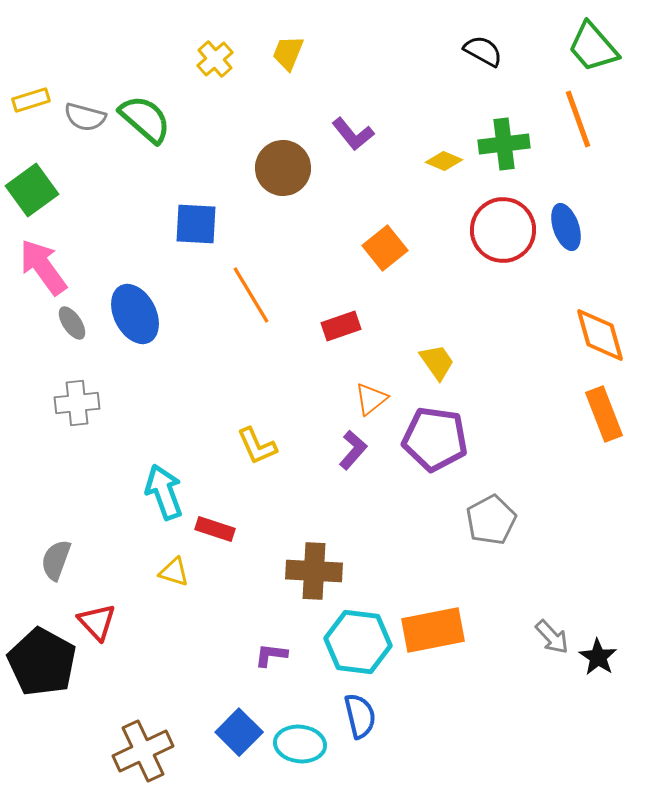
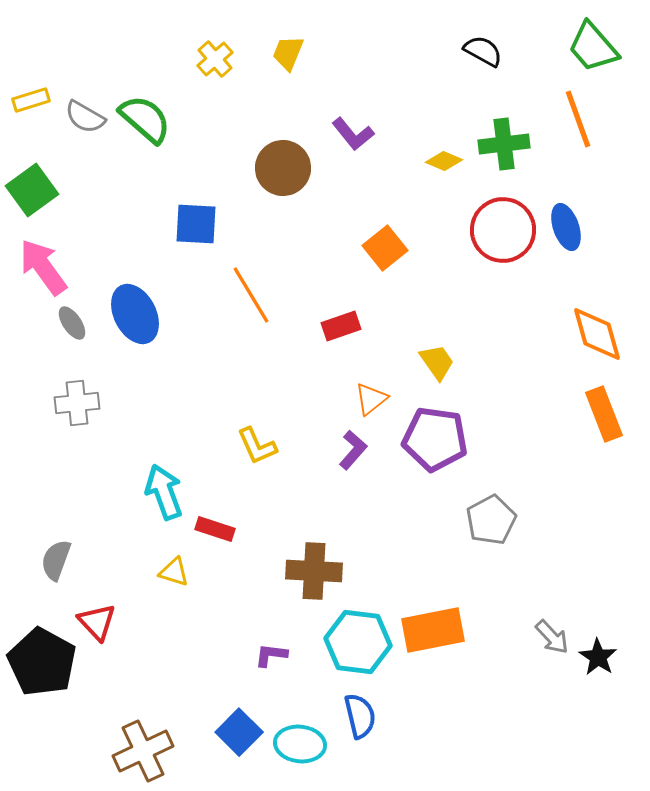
gray semicircle at (85, 117): rotated 15 degrees clockwise
orange diamond at (600, 335): moved 3 px left, 1 px up
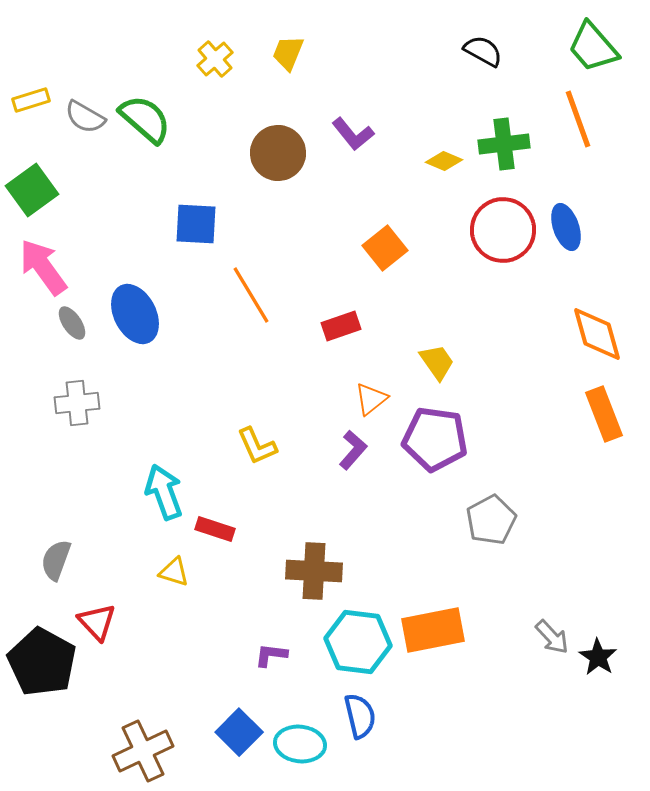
brown circle at (283, 168): moved 5 px left, 15 px up
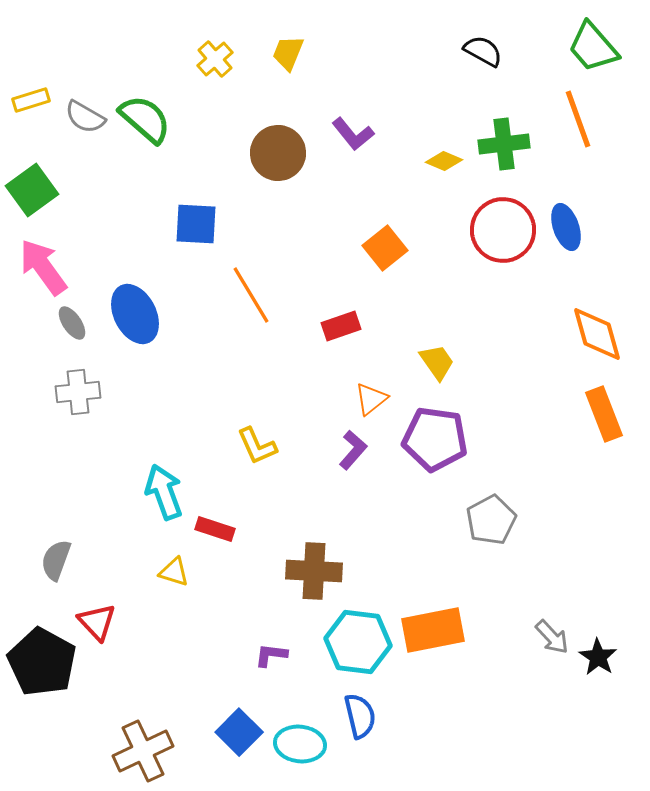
gray cross at (77, 403): moved 1 px right, 11 px up
